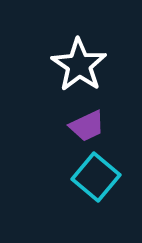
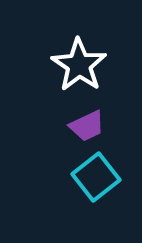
cyan square: rotated 12 degrees clockwise
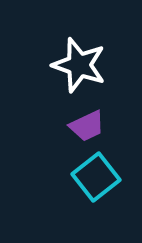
white star: rotated 16 degrees counterclockwise
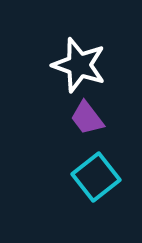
purple trapezoid: moved 8 px up; rotated 78 degrees clockwise
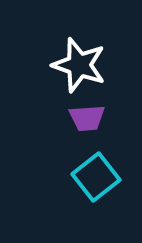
purple trapezoid: rotated 57 degrees counterclockwise
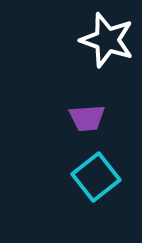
white star: moved 28 px right, 25 px up
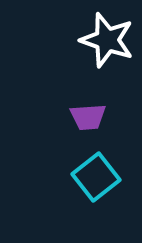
purple trapezoid: moved 1 px right, 1 px up
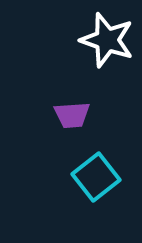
purple trapezoid: moved 16 px left, 2 px up
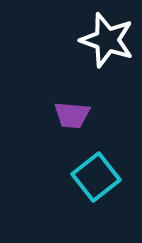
purple trapezoid: rotated 9 degrees clockwise
